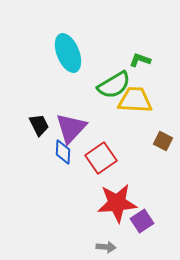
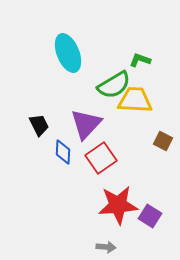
purple triangle: moved 15 px right, 4 px up
red star: moved 1 px right, 2 px down
purple square: moved 8 px right, 5 px up; rotated 25 degrees counterclockwise
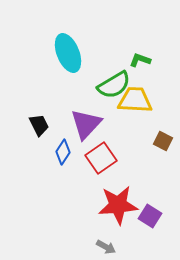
blue diamond: rotated 30 degrees clockwise
gray arrow: rotated 24 degrees clockwise
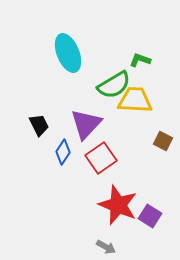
red star: rotated 27 degrees clockwise
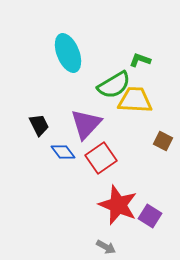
blue diamond: rotated 70 degrees counterclockwise
